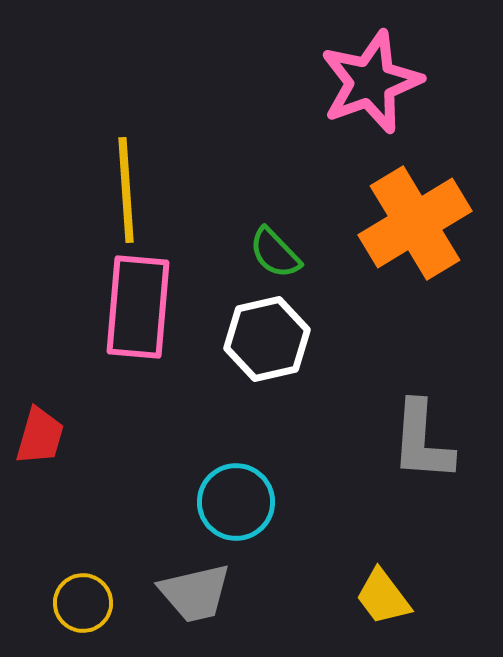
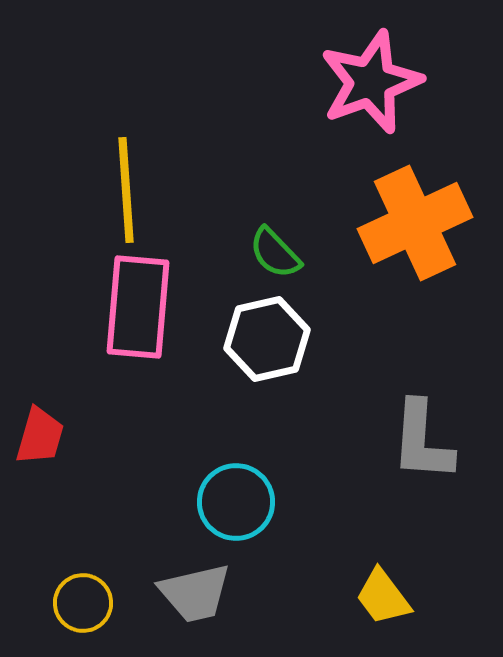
orange cross: rotated 6 degrees clockwise
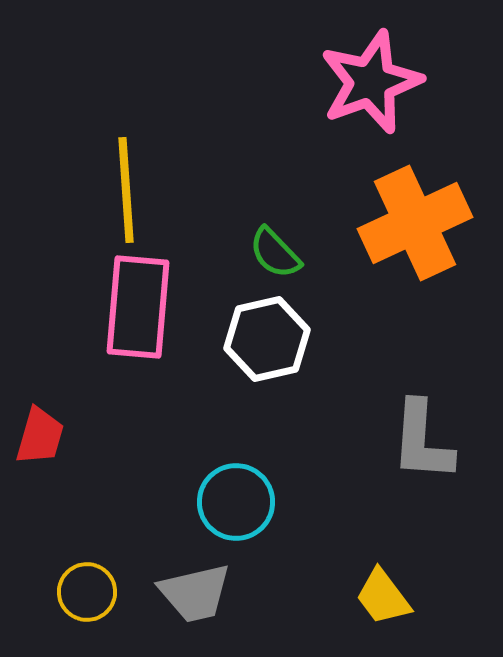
yellow circle: moved 4 px right, 11 px up
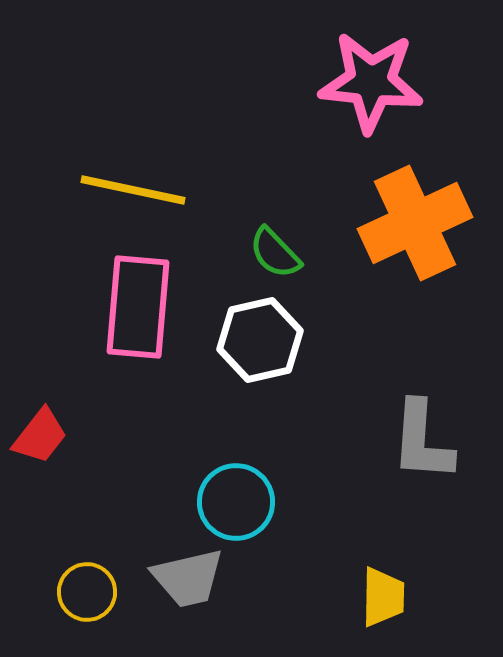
pink star: rotated 26 degrees clockwise
yellow line: moved 7 px right; rotated 74 degrees counterclockwise
white hexagon: moved 7 px left, 1 px down
red trapezoid: rotated 22 degrees clockwise
gray trapezoid: moved 7 px left, 15 px up
yellow trapezoid: rotated 142 degrees counterclockwise
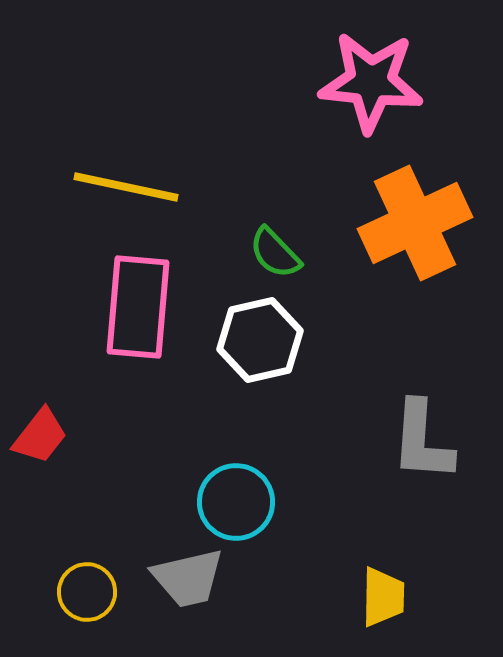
yellow line: moved 7 px left, 3 px up
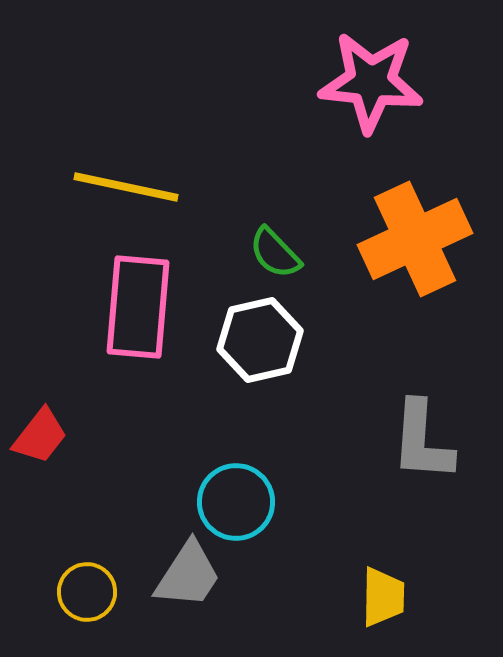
orange cross: moved 16 px down
gray trapezoid: moved 3 px up; rotated 44 degrees counterclockwise
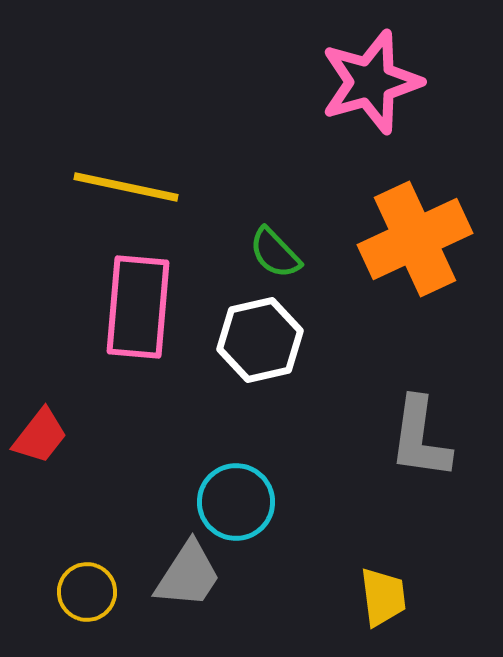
pink star: rotated 22 degrees counterclockwise
gray L-shape: moved 2 px left, 3 px up; rotated 4 degrees clockwise
yellow trapezoid: rotated 8 degrees counterclockwise
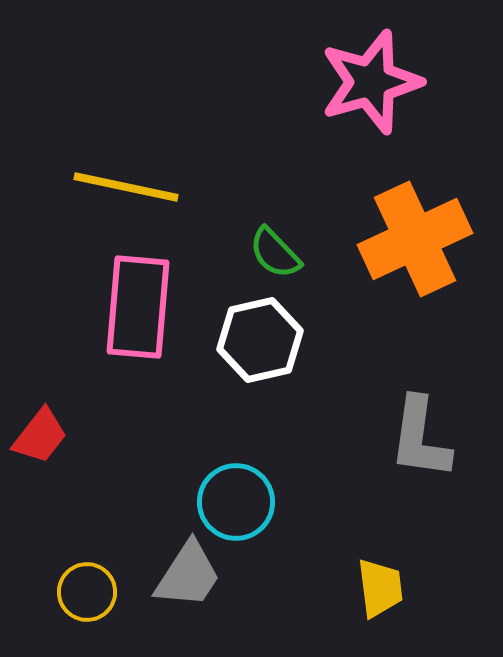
yellow trapezoid: moved 3 px left, 9 px up
